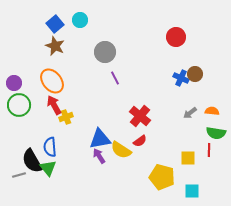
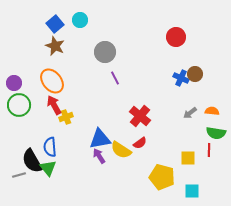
red semicircle: moved 2 px down
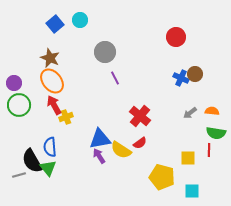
brown star: moved 5 px left, 12 px down
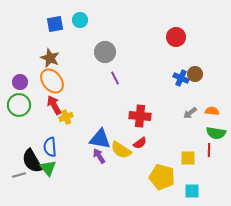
blue square: rotated 30 degrees clockwise
purple circle: moved 6 px right, 1 px up
red cross: rotated 35 degrees counterclockwise
blue triangle: rotated 20 degrees clockwise
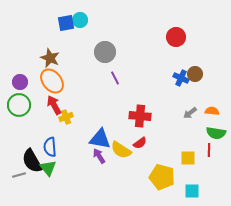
blue square: moved 11 px right, 1 px up
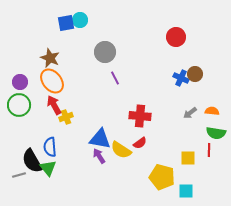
cyan square: moved 6 px left
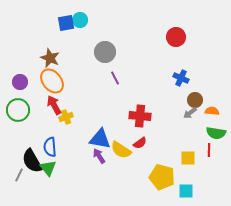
brown circle: moved 26 px down
green circle: moved 1 px left, 5 px down
gray line: rotated 48 degrees counterclockwise
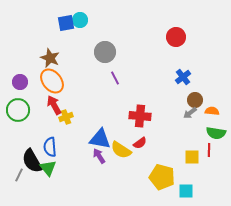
blue cross: moved 2 px right, 1 px up; rotated 28 degrees clockwise
yellow square: moved 4 px right, 1 px up
